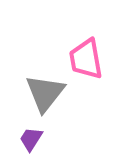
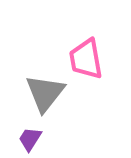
purple trapezoid: moved 1 px left
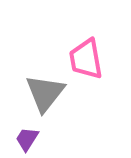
purple trapezoid: moved 3 px left
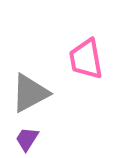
gray triangle: moved 15 px left; rotated 24 degrees clockwise
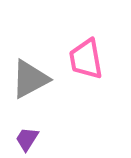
gray triangle: moved 14 px up
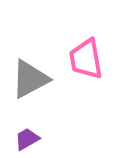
purple trapezoid: rotated 28 degrees clockwise
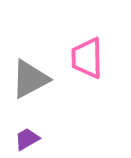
pink trapezoid: moved 1 px right, 1 px up; rotated 9 degrees clockwise
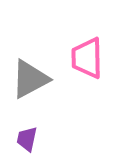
purple trapezoid: rotated 48 degrees counterclockwise
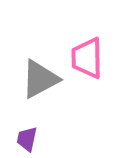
gray triangle: moved 10 px right
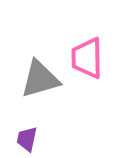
gray triangle: rotated 12 degrees clockwise
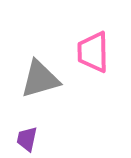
pink trapezoid: moved 6 px right, 6 px up
